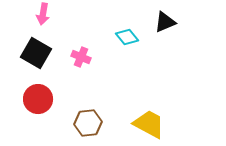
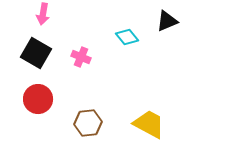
black triangle: moved 2 px right, 1 px up
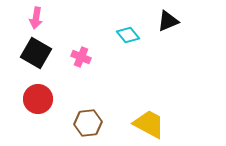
pink arrow: moved 7 px left, 4 px down
black triangle: moved 1 px right
cyan diamond: moved 1 px right, 2 px up
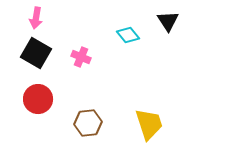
black triangle: rotated 40 degrees counterclockwise
yellow trapezoid: rotated 44 degrees clockwise
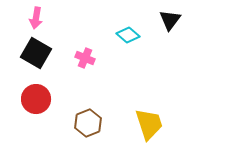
black triangle: moved 2 px right, 1 px up; rotated 10 degrees clockwise
cyan diamond: rotated 10 degrees counterclockwise
pink cross: moved 4 px right, 1 px down
red circle: moved 2 px left
brown hexagon: rotated 16 degrees counterclockwise
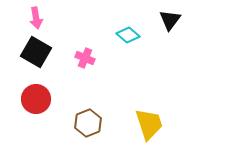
pink arrow: rotated 20 degrees counterclockwise
black square: moved 1 px up
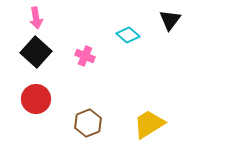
black square: rotated 12 degrees clockwise
pink cross: moved 2 px up
yellow trapezoid: rotated 104 degrees counterclockwise
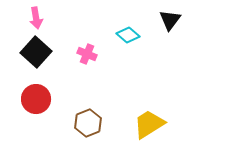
pink cross: moved 2 px right, 2 px up
